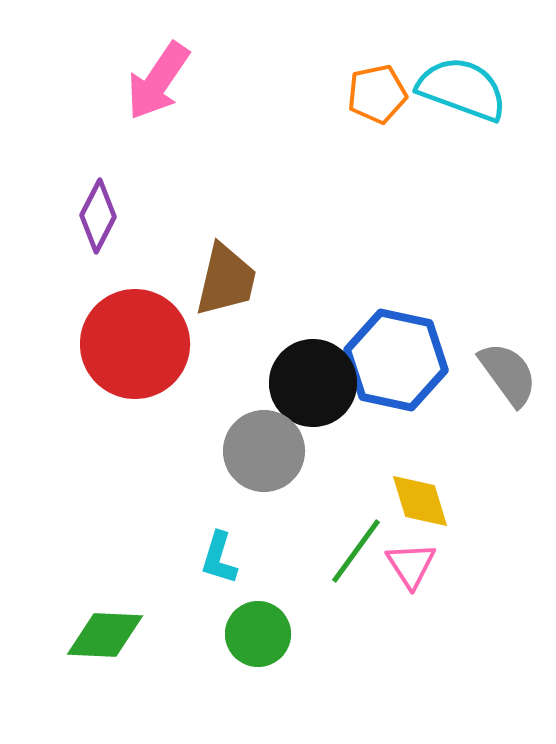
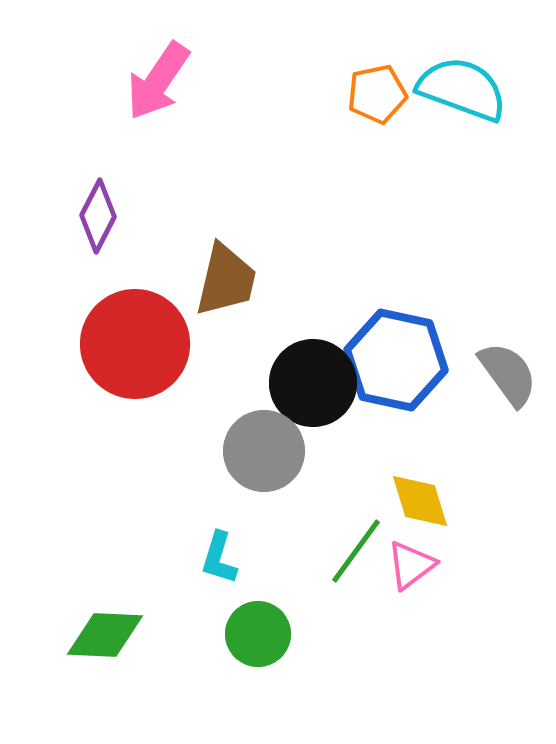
pink triangle: rotated 26 degrees clockwise
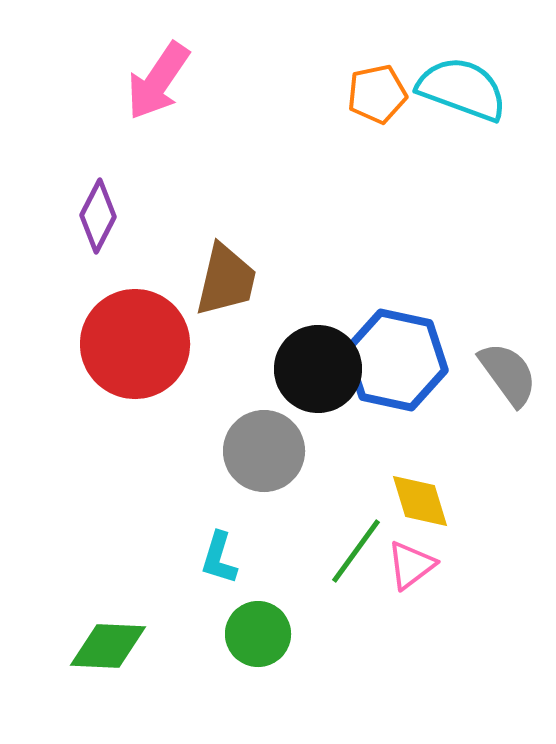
black circle: moved 5 px right, 14 px up
green diamond: moved 3 px right, 11 px down
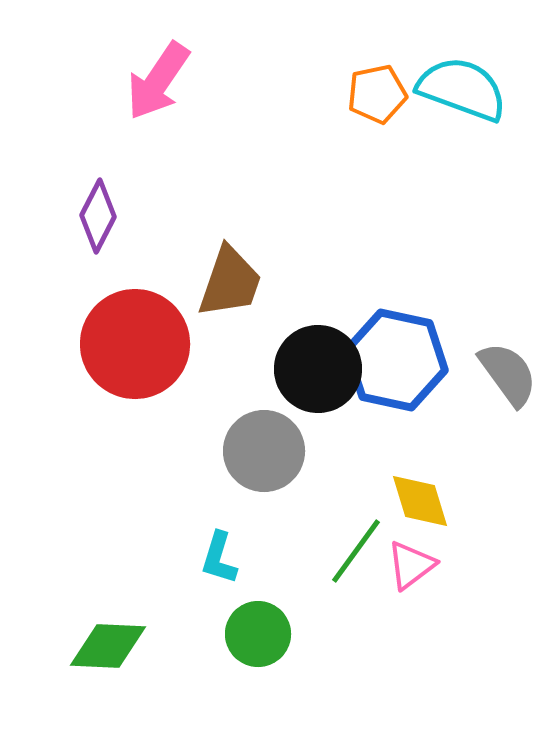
brown trapezoid: moved 4 px right, 2 px down; rotated 6 degrees clockwise
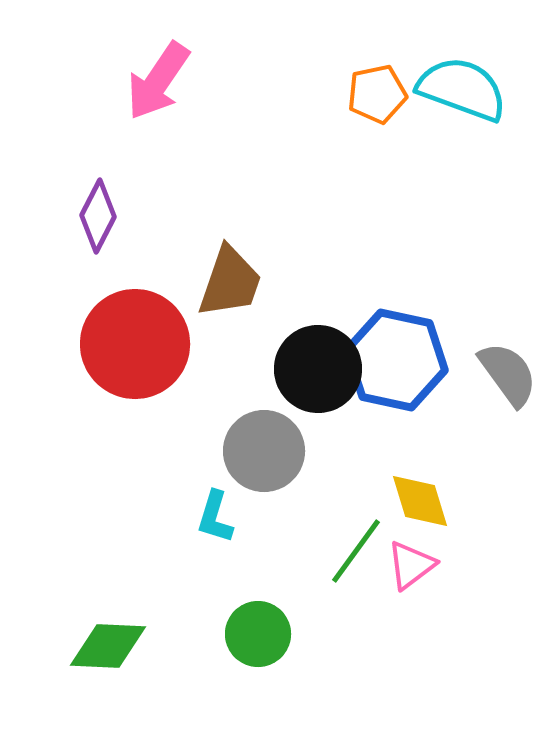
cyan L-shape: moved 4 px left, 41 px up
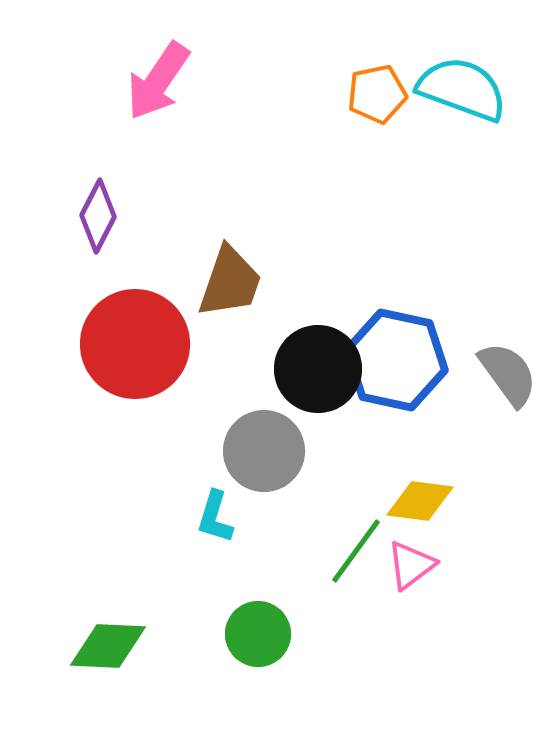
yellow diamond: rotated 66 degrees counterclockwise
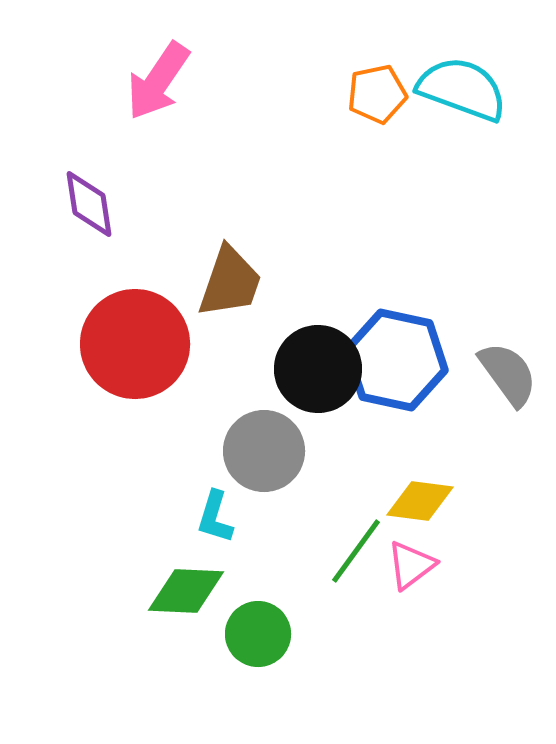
purple diamond: moved 9 px left, 12 px up; rotated 36 degrees counterclockwise
green diamond: moved 78 px right, 55 px up
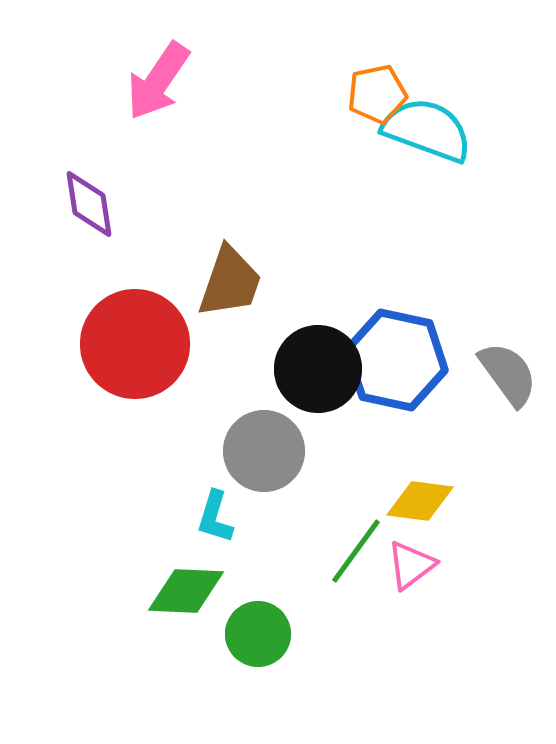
cyan semicircle: moved 35 px left, 41 px down
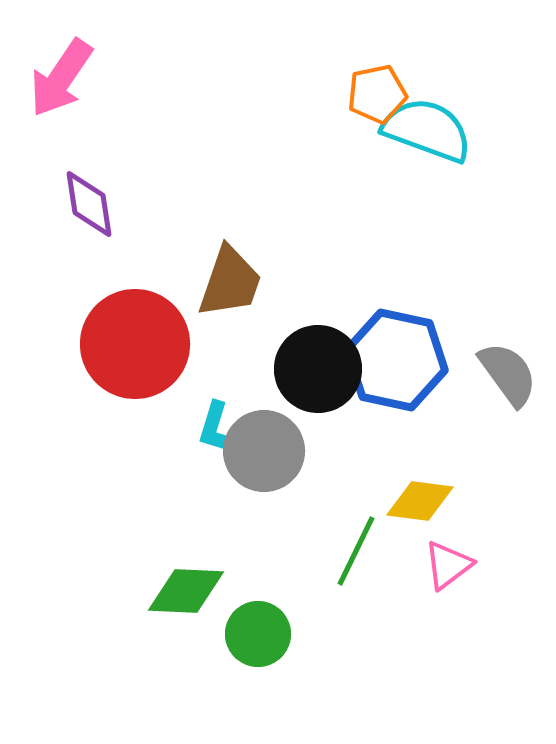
pink arrow: moved 97 px left, 3 px up
cyan L-shape: moved 1 px right, 89 px up
green line: rotated 10 degrees counterclockwise
pink triangle: moved 37 px right
